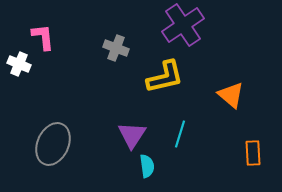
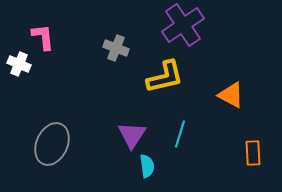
orange triangle: rotated 12 degrees counterclockwise
gray ellipse: moved 1 px left
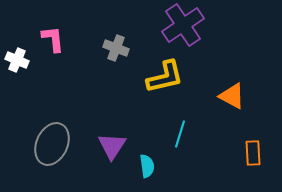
pink L-shape: moved 10 px right, 2 px down
white cross: moved 2 px left, 4 px up
orange triangle: moved 1 px right, 1 px down
purple triangle: moved 20 px left, 11 px down
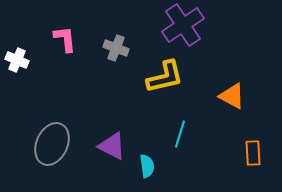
pink L-shape: moved 12 px right
purple triangle: rotated 36 degrees counterclockwise
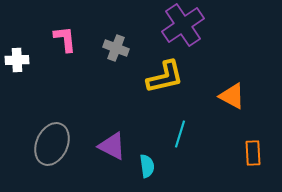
white cross: rotated 25 degrees counterclockwise
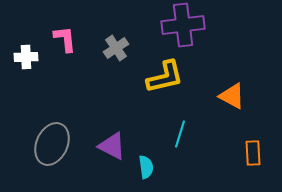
purple cross: rotated 27 degrees clockwise
gray cross: rotated 35 degrees clockwise
white cross: moved 9 px right, 3 px up
cyan semicircle: moved 1 px left, 1 px down
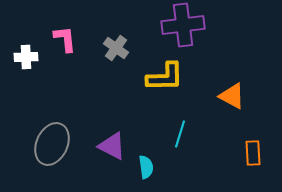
gray cross: rotated 20 degrees counterclockwise
yellow L-shape: rotated 12 degrees clockwise
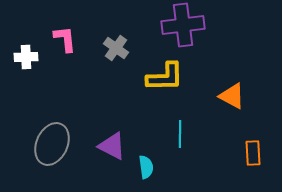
cyan line: rotated 16 degrees counterclockwise
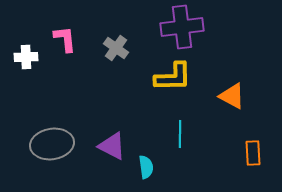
purple cross: moved 1 px left, 2 px down
yellow L-shape: moved 8 px right
gray ellipse: rotated 57 degrees clockwise
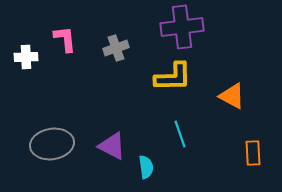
gray cross: rotated 35 degrees clockwise
cyan line: rotated 20 degrees counterclockwise
